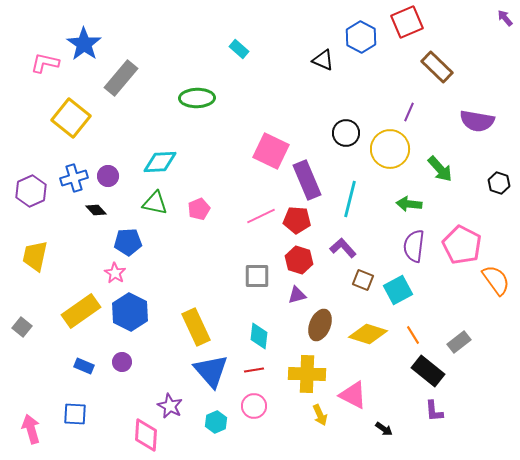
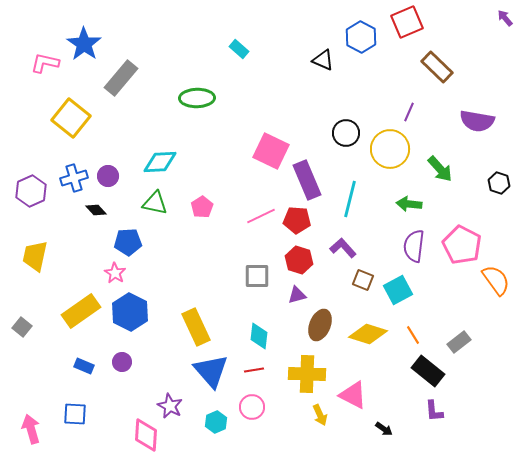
pink pentagon at (199, 209): moved 3 px right, 2 px up; rotated 10 degrees counterclockwise
pink circle at (254, 406): moved 2 px left, 1 px down
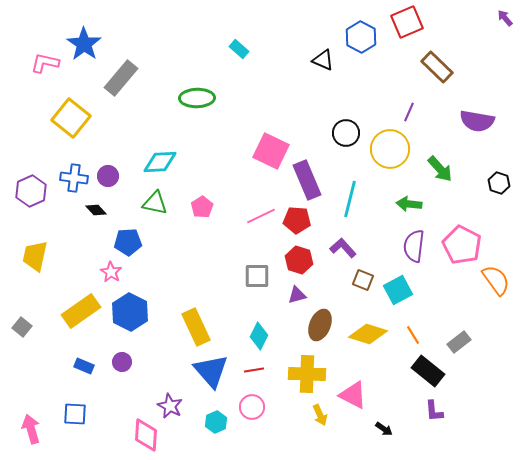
blue cross at (74, 178): rotated 24 degrees clockwise
pink star at (115, 273): moved 4 px left, 1 px up
cyan diamond at (259, 336): rotated 20 degrees clockwise
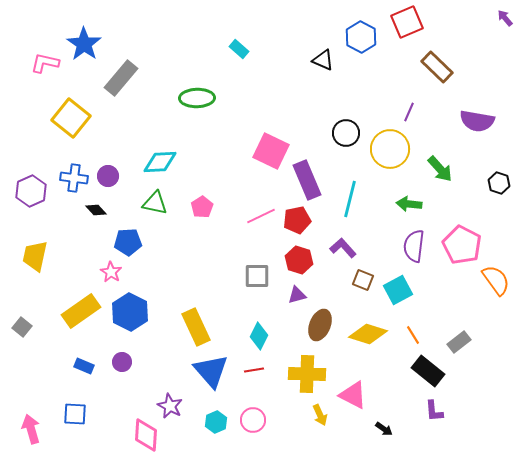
red pentagon at (297, 220): rotated 16 degrees counterclockwise
pink circle at (252, 407): moved 1 px right, 13 px down
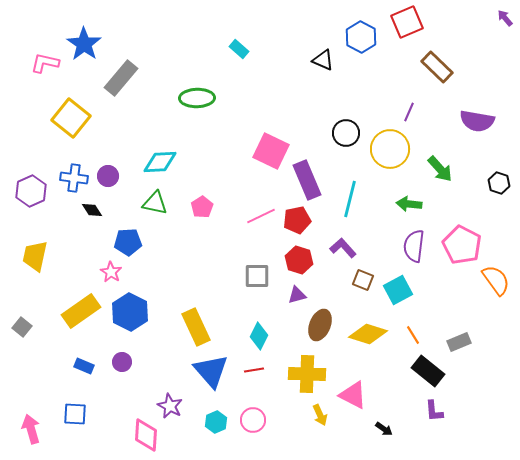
black diamond at (96, 210): moved 4 px left; rotated 10 degrees clockwise
gray rectangle at (459, 342): rotated 15 degrees clockwise
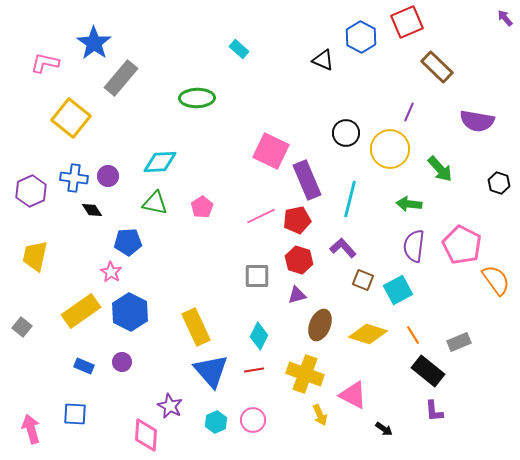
blue star at (84, 44): moved 10 px right, 1 px up
yellow cross at (307, 374): moved 2 px left; rotated 18 degrees clockwise
